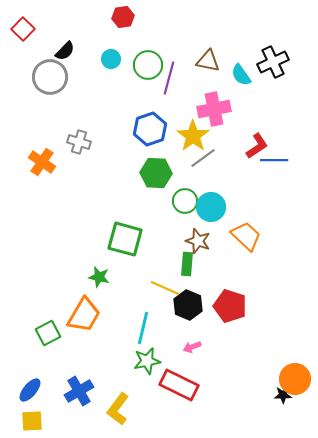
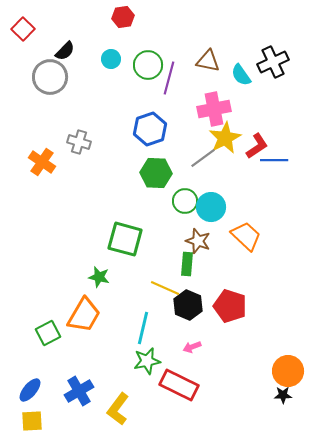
yellow star at (193, 136): moved 32 px right, 2 px down; rotated 8 degrees clockwise
orange circle at (295, 379): moved 7 px left, 8 px up
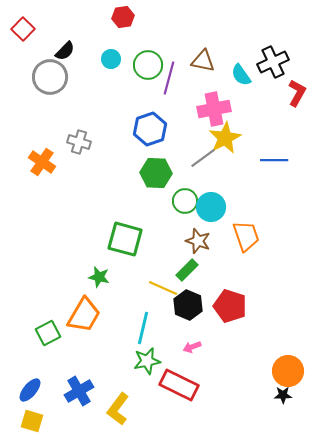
brown triangle at (208, 61): moved 5 px left
red L-shape at (257, 146): moved 40 px right, 53 px up; rotated 28 degrees counterclockwise
orange trapezoid at (246, 236): rotated 28 degrees clockwise
green rectangle at (187, 264): moved 6 px down; rotated 40 degrees clockwise
yellow line at (165, 288): moved 2 px left
yellow square at (32, 421): rotated 20 degrees clockwise
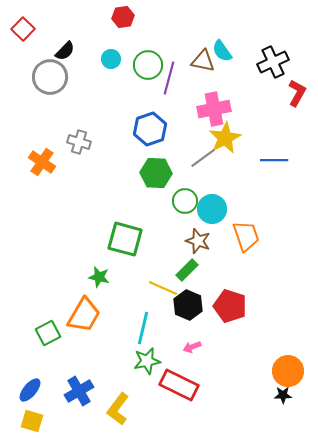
cyan semicircle at (241, 75): moved 19 px left, 24 px up
cyan circle at (211, 207): moved 1 px right, 2 px down
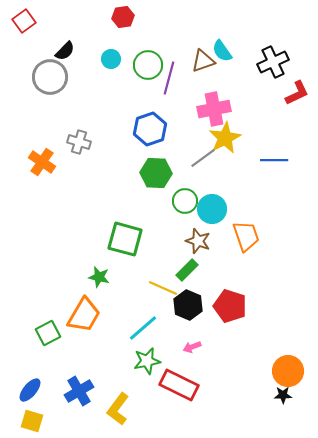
red square at (23, 29): moved 1 px right, 8 px up; rotated 10 degrees clockwise
brown triangle at (203, 61): rotated 30 degrees counterclockwise
red L-shape at (297, 93): rotated 36 degrees clockwise
cyan line at (143, 328): rotated 36 degrees clockwise
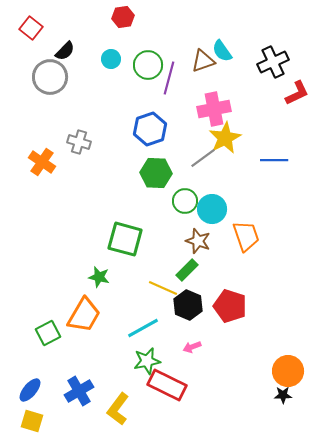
red square at (24, 21): moved 7 px right, 7 px down; rotated 15 degrees counterclockwise
cyan line at (143, 328): rotated 12 degrees clockwise
red rectangle at (179, 385): moved 12 px left
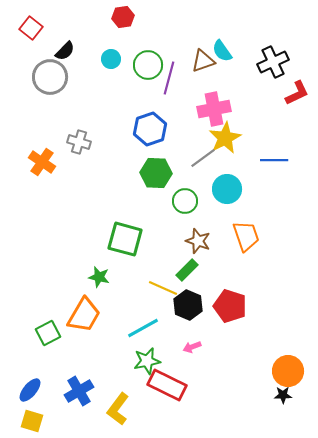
cyan circle at (212, 209): moved 15 px right, 20 px up
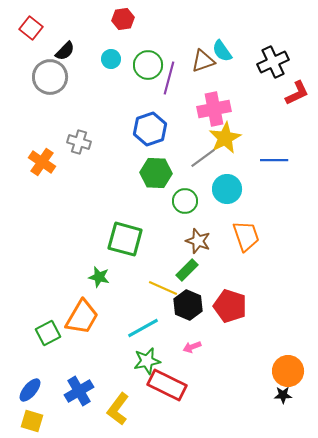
red hexagon at (123, 17): moved 2 px down
orange trapezoid at (84, 315): moved 2 px left, 2 px down
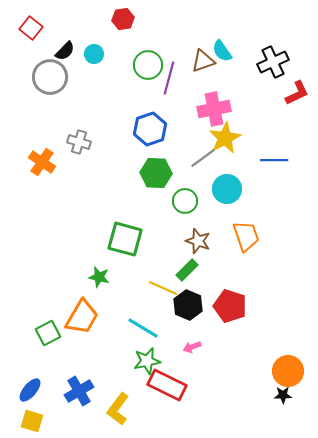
cyan circle at (111, 59): moved 17 px left, 5 px up
cyan line at (143, 328): rotated 60 degrees clockwise
